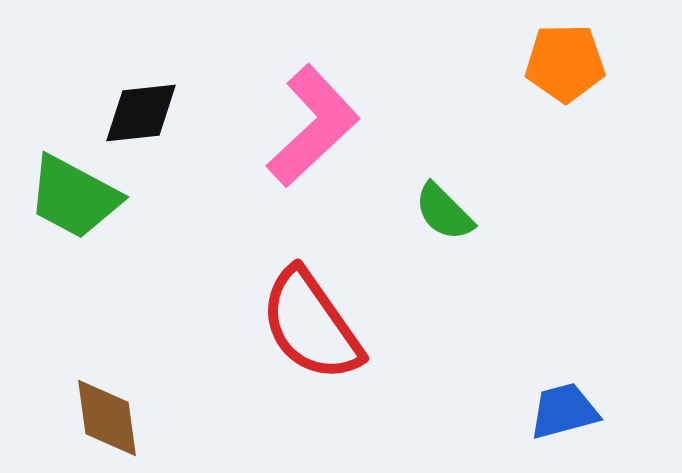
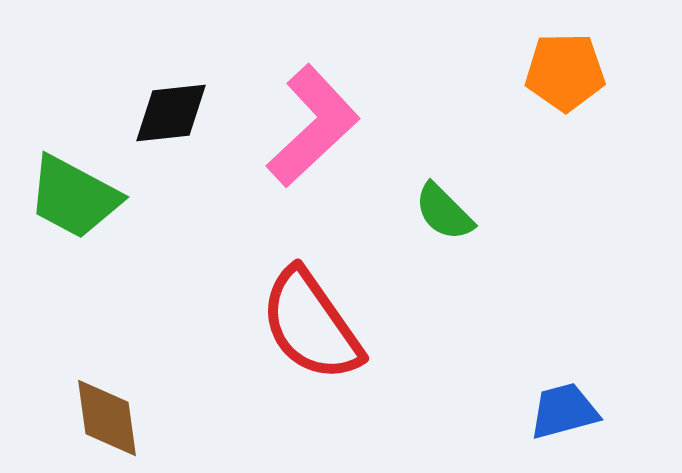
orange pentagon: moved 9 px down
black diamond: moved 30 px right
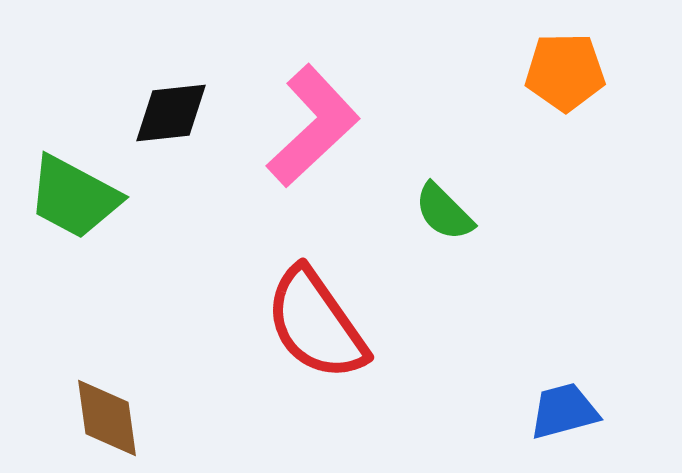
red semicircle: moved 5 px right, 1 px up
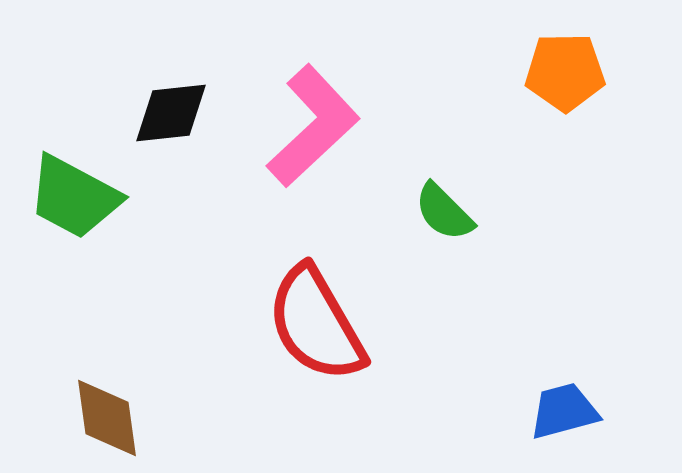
red semicircle: rotated 5 degrees clockwise
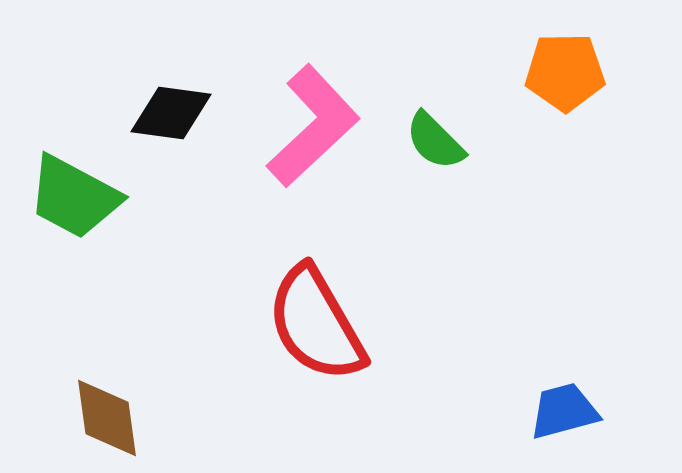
black diamond: rotated 14 degrees clockwise
green semicircle: moved 9 px left, 71 px up
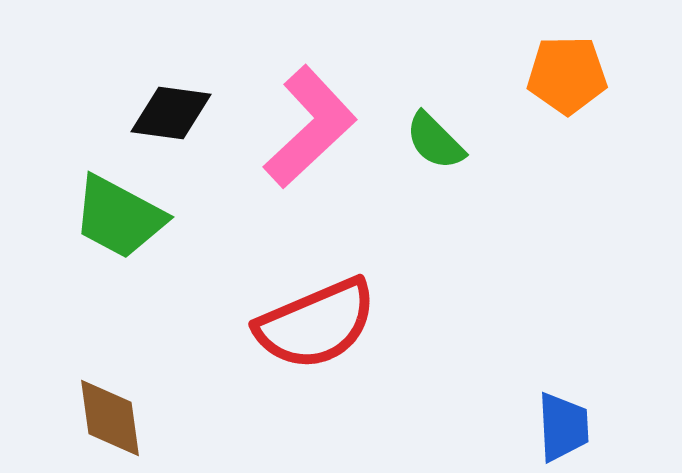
orange pentagon: moved 2 px right, 3 px down
pink L-shape: moved 3 px left, 1 px down
green trapezoid: moved 45 px right, 20 px down
red semicircle: rotated 83 degrees counterclockwise
blue trapezoid: moved 1 px left, 16 px down; rotated 102 degrees clockwise
brown diamond: moved 3 px right
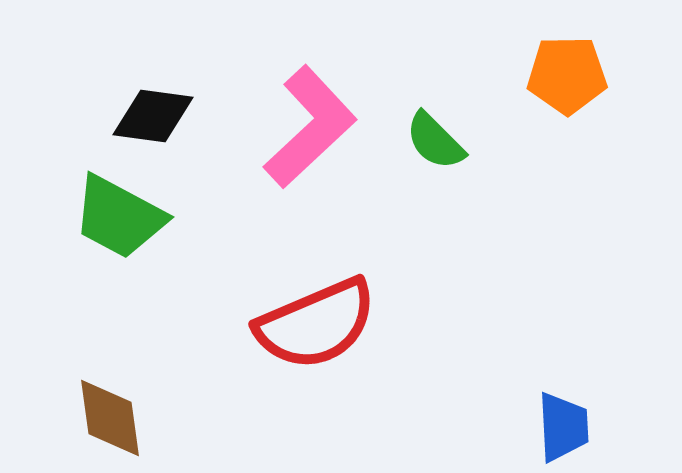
black diamond: moved 18 px left, 3 px down
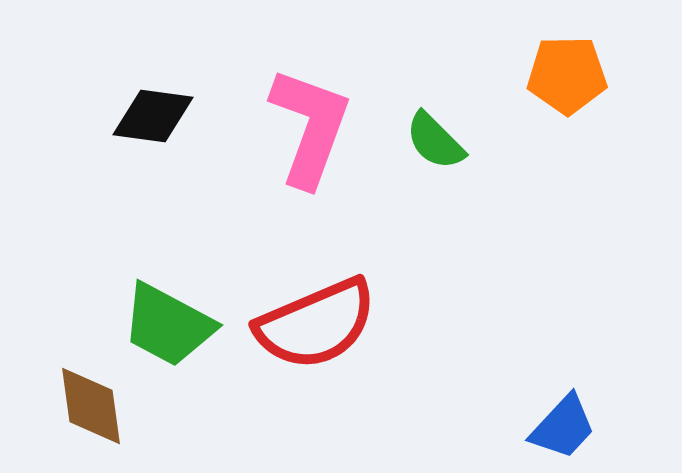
pink L-shape: rotated 27 degrees counterclockwise
green trapezoid: moved 49 px right, 108 px down
brown diamond: moved 19 px left, 12 px up
blue trapezoid: rotated 46 degrees clockwise
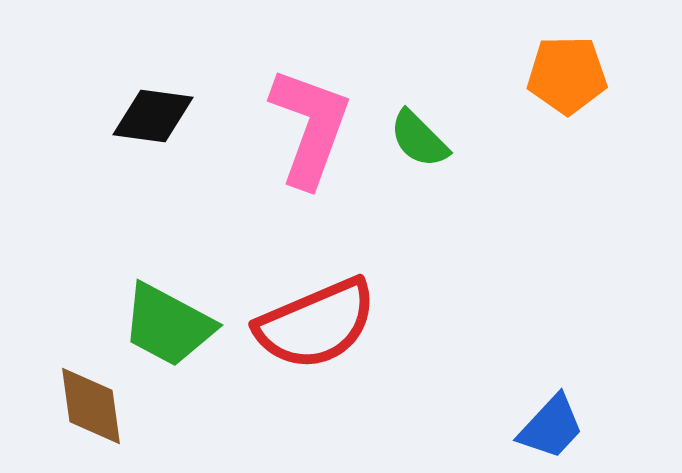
green semicircle: moved 16 px left, 2 px up
blue trapezoid: moved 12 px left
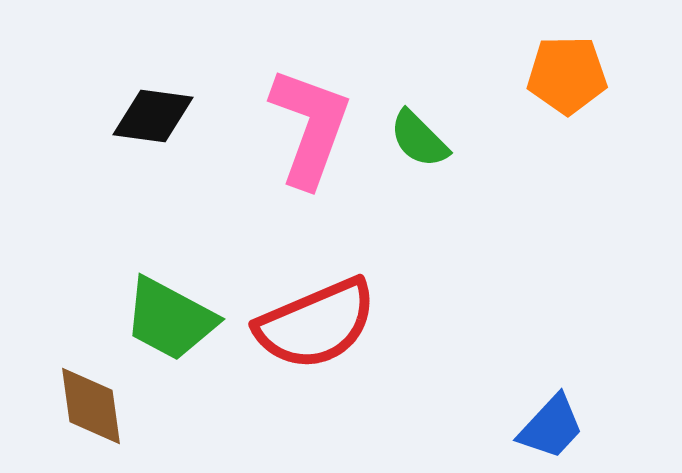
green trapezoid: moved 2 px right, 6 px up
